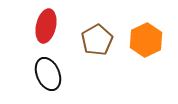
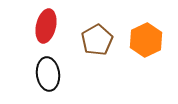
black ellipse: rotated 16 degrees clockwise
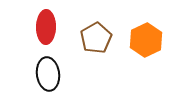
red ellipse: moved 1 px down; rotated 12 degrees counterclockwise
brown pentagon: moved 1 px left, 2 px up
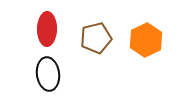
red ellipse: moved 1 px right, 2 px down
brown pentagon: rotated 16 degrees clockwise
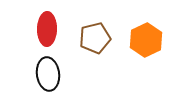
brown pentagon: moved 1 px left
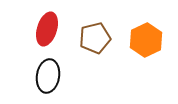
red ellipse: rotated 16 degrees clockwise
black ellipse: moved 2 px down; rotated 16 degrees clockwise
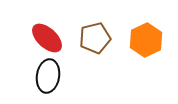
red ellipse: moved 9 px down; rotated 64 degrees counterclockwise
